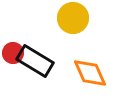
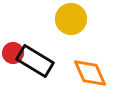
yellow circle: moved 2 px left, 1 px down
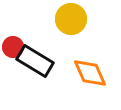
red circle: moved 6 px up
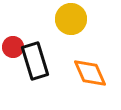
black rectangle: rotated 42 degrees clockwise
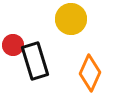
red circle: moved 2 px up
orange diamond: rotated 48 degrees clockwise
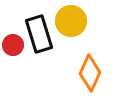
yellow circle: moved 2 px down
black rectangle: moved 4 px right, 27 px up
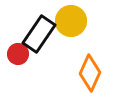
black rectangle: rotated 51 degrees clockwise
red circle: moved 5 px right, 9 px down
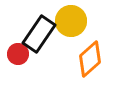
orange diamond: moved 14 px up; rotated 24 degrees clockwise
